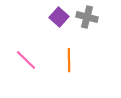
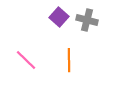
gray cross: moved 3 px down
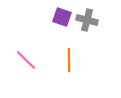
purple square: moved 3 px right; rotated 24 degrees counterclockwise
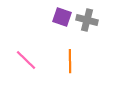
orange line: moved 1 px right, 1 px down
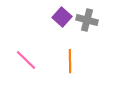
purple square: rotated 24 degrees clockwise
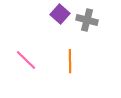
purple square: moved 2 px left, 3 px up
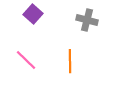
purple square: moved 27 px left
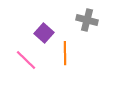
purple square: moved 11 px right, 19 px down
orange line: moved 5 px left, 8 px up
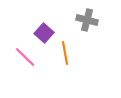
orange line: rotated 10 degrees counterclockwise
pink line: moved 1 px left, 3 px up
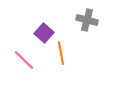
orange line: moved 4 px left
pink line: moved 1 px left, 3 px down
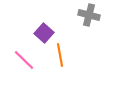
gray cross: moved 2 px right, 5 px up
orange line: moved 1 px left, 2 px down
